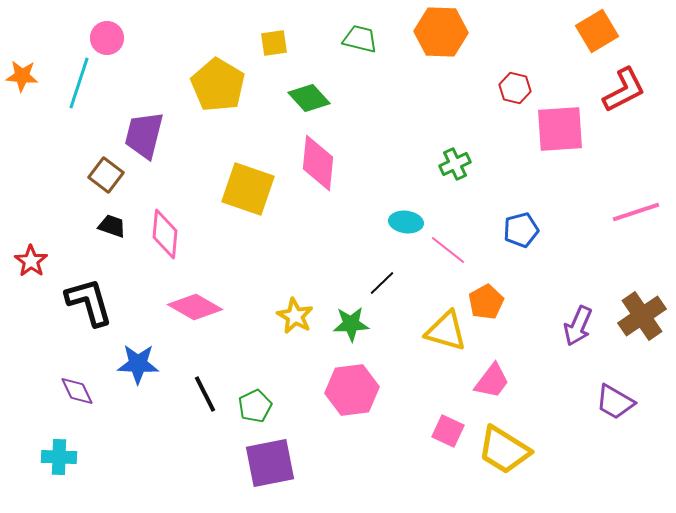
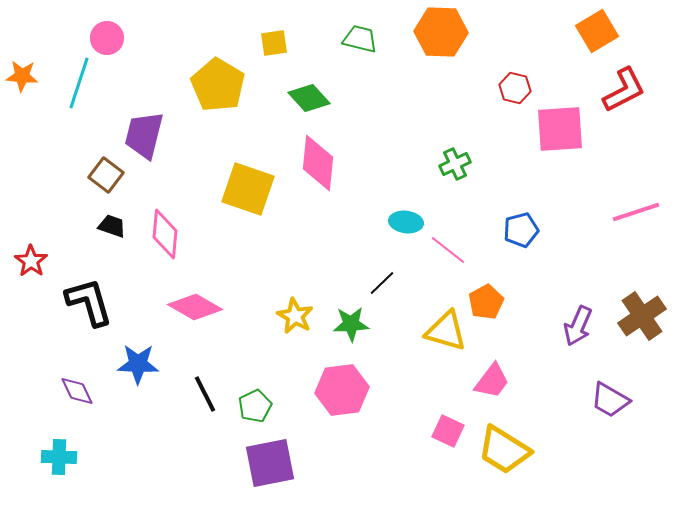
pink hexagon at (352, 390): moved 10 px left
purple trapezoid at (615, 402): moved 5 px left, 2 px up
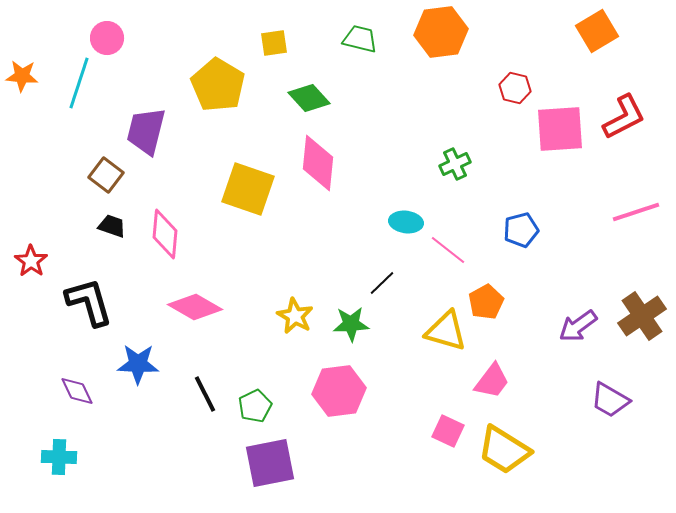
orange hexagon at (441, 32): rotated 9 degrees counterclockwise
red L-shape at (624, 90): moved 27 px down
purple trapezoid at (144, 135): moved 2 px right, 4 px up
purple arrow at (578, 326): rotated 30 degrees clockwise
pink hexagon at (342, 390): moved 3 px left, 1 px down
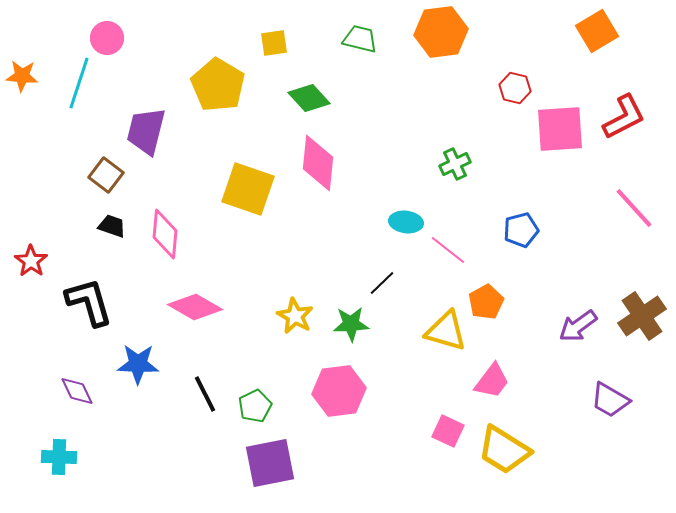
pink line at (636, 212): moved 2 px left, 4 px up; rotated 66 degrees clockwise
